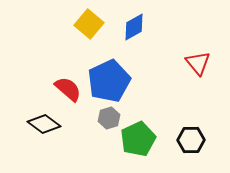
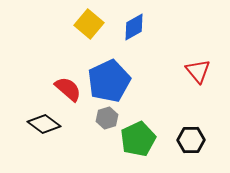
red triangle: moved 8 px down
gray hexagon: moved 2 px left
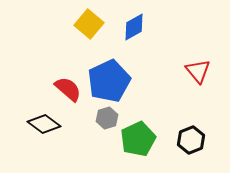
black hexagon: rotated 20 degrees counterclockwise
